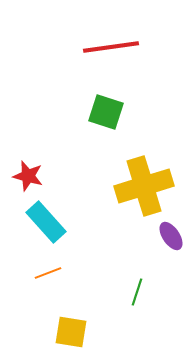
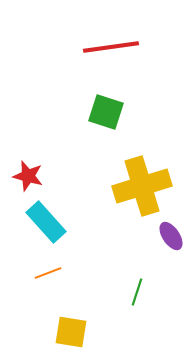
yellow cross: moved 2 px left
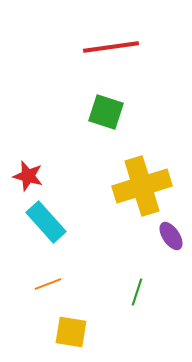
orange line: moved 11 px down
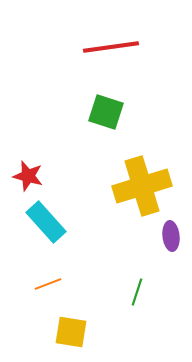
purple ellipse: rotated 28 degrees clockwise
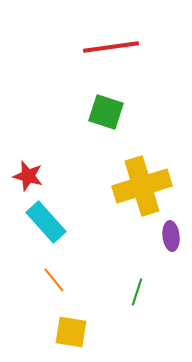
orange line: moved 6 px right, 4 px up; rotated 72 degrees clockwise
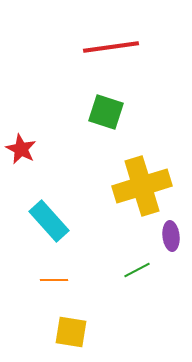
red star: moved 7 px left, 27 px up; rotated 12 degrees clockwise
cyan rectangle: moved 3 px right, 1 px up
orange line: rotated 52 degrees counterclockwise
green line: moved 22 px up; rotated 44 degrees clockwise
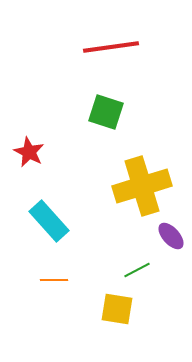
red star: moved 8 px right, 3 px down
purple ellipse: rotated 36 degrees counterclockwise
yellow square: moved 46 px right, 23 px up
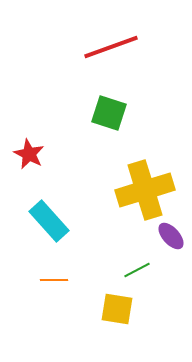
red line: rotated 12 degrees counterclockwise
green square: moved 3 px right, 1 px down
red star: moved 2 px down
yellow cross: moved 3 px right, 4 px down
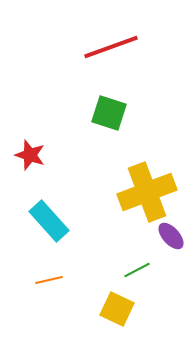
red star: moved 1 px right, 1 px down; rotated 8 degrees counterclockwise
yellow cross: moved 2 px right, 2 px down; rotated 4 degrees counterclockwise
orange line: moved 5 px left; rotated 12 degrees counterclockwise
yellow square: rotated 16 degrees clockwise
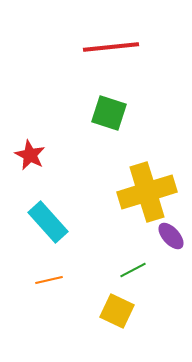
red line: rotated 14 degrees clockwise
red star: rotated 8 degrees clockwise
yellow cross: rotated 4 degrees clockwise
cyan rectangle: moved 1 px left, 1 px down
green line: moved 4 px left
yellow square: moved 2 px down
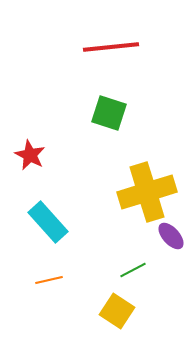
yellow square: rotated 8 degrees clockwise
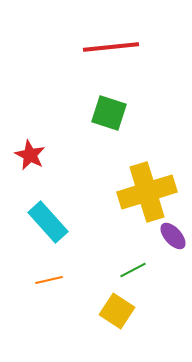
purple ellipse: moved 2 px right
